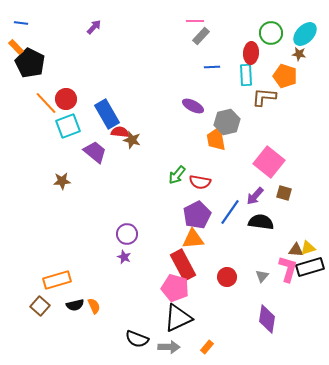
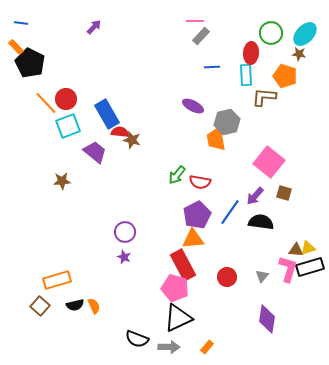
purple circle at (127, 234): moved 2 px left, 2 px up
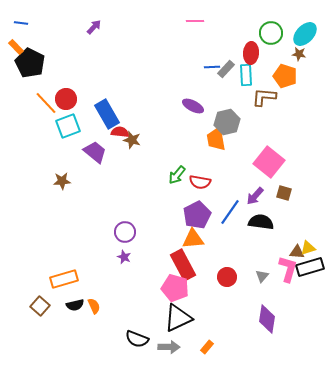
gray rectangle at (201, 36): moved 25 px right, 33 px down
brown triangle at (296, 250): moved 1 px right, 2 px down
orange rectangle at (57, 280): moved 7 px right, 1 px up
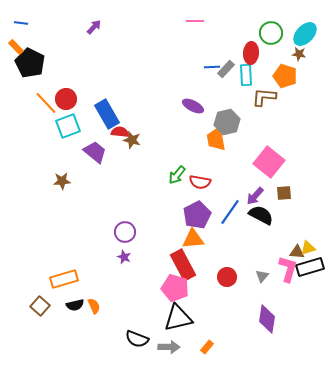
brown square at (284, 193): rotated 21 degrees counterclockwise
black semicircle at (261, 222): moved 7 px up; rotated 20 degrees clockwise
black triangle at (178, 318): rotated 12 degrees clockwise
